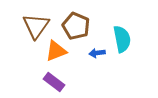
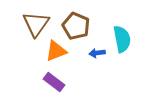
brown triangle: moved 2 px up
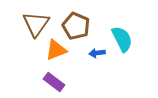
cyan semicircle: rotated 16 degrees counterclockwise
orange triangle: moved 1 px up
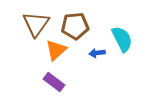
brown pentagon: moved 1 px left; rotated 28 degrees counterclockwise
orange triangle: rotated 20 degrees counterclockwise
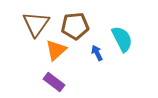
blue arrow: rotated 70 degrees clockwise
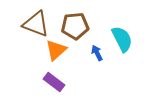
brown triangle: rotated 44 degrees counterclockwise
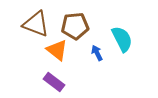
orange triangle: moved 1 px right; rotated 40 degrees counterclockwise
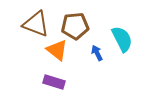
purple rectangle: rotated 20 degrees counterclockwise
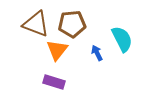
brown pentagon: moved 3 px left, 2 px up
orange triangle: rotated 30 degrees clockwise
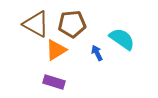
brown triangle: rotated 8 degrees clockwise
cyan semicircle: rotated 28 degrees counterclockwise
orange triangle: moved 1 px left; rotated 20 degrees clockwise
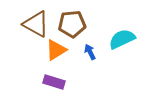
cyan semicircle: rotated 60 degrees counterclockwise
blue arrow: moved 7 px left, 1 px up
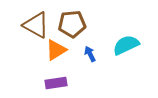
brown triangle: moved 1 px down
cyan semicircle: moved 4 px right, 6 px down
blue arrow: moved 2 px down
purple rectangle: moved 2 px right, 1 px down; rotated 25 degrees counterclockwise
